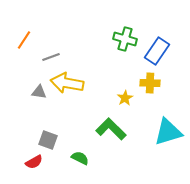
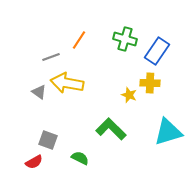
orange line: moved 55 px right
gray triangle: rotated 28 degrees clockwise
yellow star: moved 4 px right, 3 px up; rotated 21 degrees counterclockwise
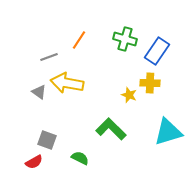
gray line: moved 2 px left
gray square: moved 1 px left
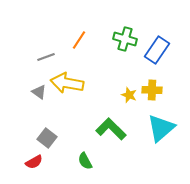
blue rectangle: moved 1 px up
gray line: moved 3 px left
yellow cross: moved 2 px right, 7 px down
cyan triangle: moved 7 px left, 4 px up; rotated 24 degrees counterclockwise
gray square: moved 2 px up; rotated 18 degrees clockwise
green semicircle: moved 5 px right, 3 px down; rotated 144 degrees counterclockwise
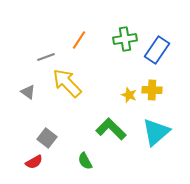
green cross: rotated 25 degrees counterclockwise
yellow arrow: rotated 36 degrees clockwise
gray triangle: moved 11 px left
cyan triangle: moved 5 px left, 4 px down
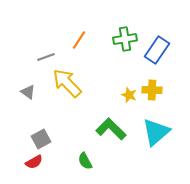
gray square: moved 6 px left, 1 px down; rotated 24 degrees clockwise
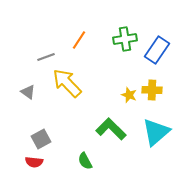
red semicircle: rotated 36 degrees clockwise
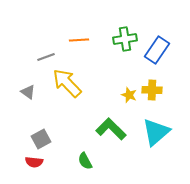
orange line: rotated 54 degrees clockwise
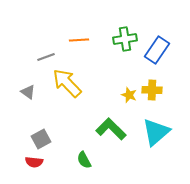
green semicircle: moved 1 px left, 1 px up
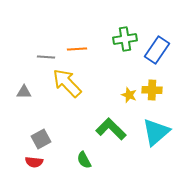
orange line: moved 2 px left, 9 px down
gray line: rotated 24 degrees clockwise
gray triangle: moved 4 px left; rotated 35 degrees counterclockwise
